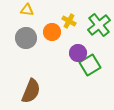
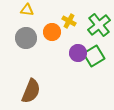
green square: moved 4 px right, 9 px up
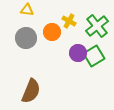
green cross: moved 2 px left, 1 px down
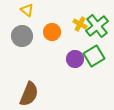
yellow triangle: rotated 32 degrees clockwise
yellow cross: moved 11 px right, 3 px down
gray circle: moved 4 px left, 2 px up
purple circle: moved 3 px left, 6 px down
brown semicircle: moved 2 px left, 3 px down
